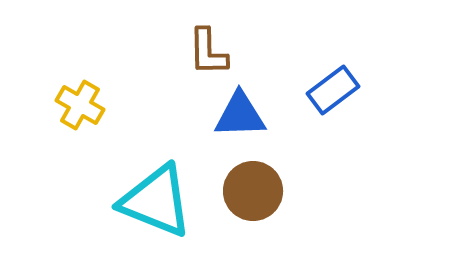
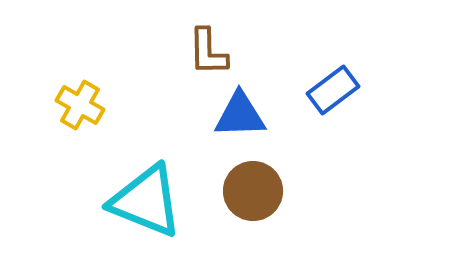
cyan triangle: moved 10 px left
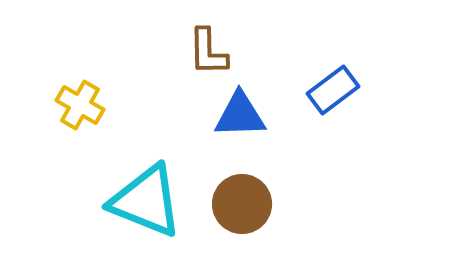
brown circle: moved 11 px left, 13 px down
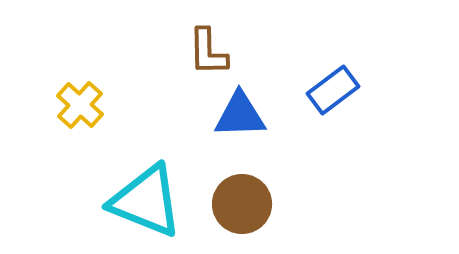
yellow cross: rotated 12 degrees clockwise
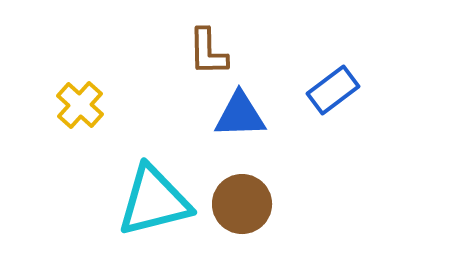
cyan triangle: moved 8 px right; rotated 36 degrees counterclockwise
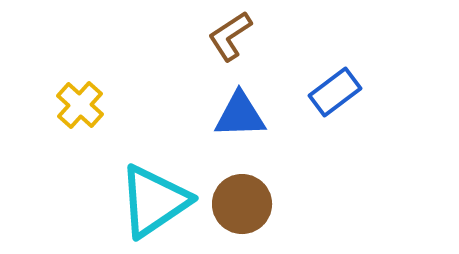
brown L-shape: moved 22 px right, 16 px up; rotated 58 degrees clockwise
blue rectangle: moved 2 px right, 2 px down
cyan triangle: rotated 20 degrees counterclockwise
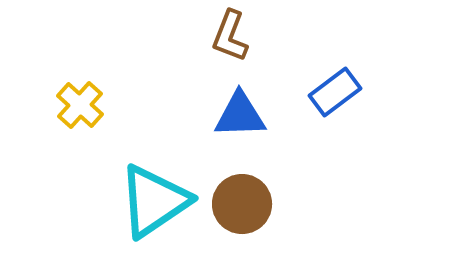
brown L-shape: rotated 36 degrees counterclockwise
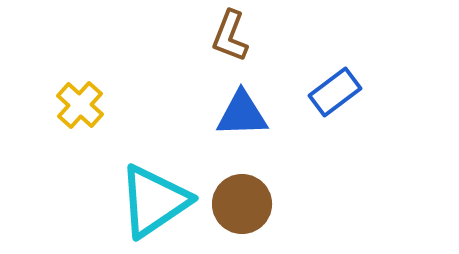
blue triangle: moved 2 px right, 1 px up
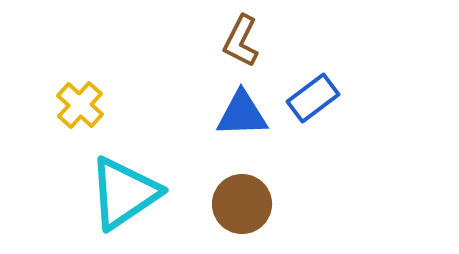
brown L-shape: moved 11 px right, 5 px down; rotated 6 degrees clockwise
blue rectangle: moved 22 px left, 6 px down
cyan triangle: moved 30 px left, 8 px up
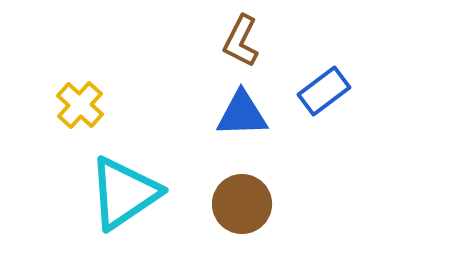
blue rectangle: moved 11 px right, 7 px up
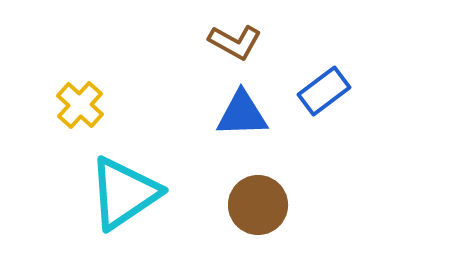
brown L-shape: moved 6 px left, 1 px down; rotated 88 degrees counterclockwise
brown circle: moved 16 px right, 1 px down
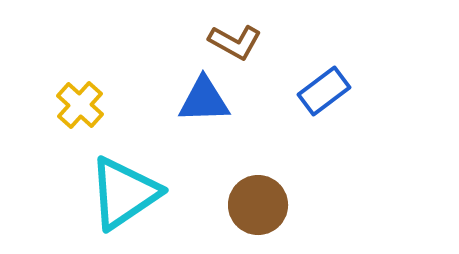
blue triangle: moved 38 px left, 14 px up
